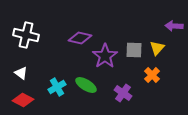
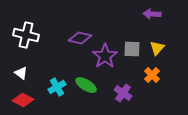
purple arrow: moved 22 px left, 12 px up
gray square: moved 2 px left, 1 px up
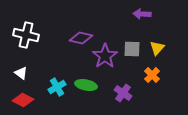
purple arrow: moved 10 px left
purple diamond: moved 1 px right
green ellipse: rotated 20 degrees counterclockwise
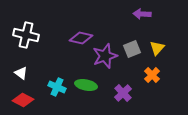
gray square: rotated 24 degrees counterclockwise
purple star: rotated 15 degrees clockwise
cyan cross: rotated 36 degrees counterclockwise
purple cross: rotated 12 degrees clockwise
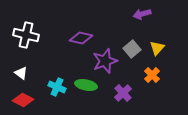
purple arrow: rotated 18 degrees counterclockwise
gray square: rotated 18 degrees counterclockwise
purple star: moved 5 px down
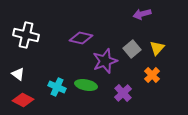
white triangle: moved 3 px left, 1 px down
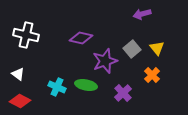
yellow triangle: rotated 21 degrees counterclockwise
red diamond: moved 3 px left, 1 px down
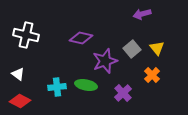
cyan cross: rotated 30 degrees counterclockwise
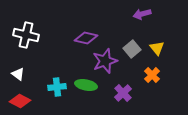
purple diamond: moved 5 px right
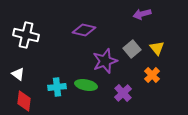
purple diamond: moved 2 px left, 8 px up
red diamond: moved 4 px right; rotated 70 degrees clockwise
